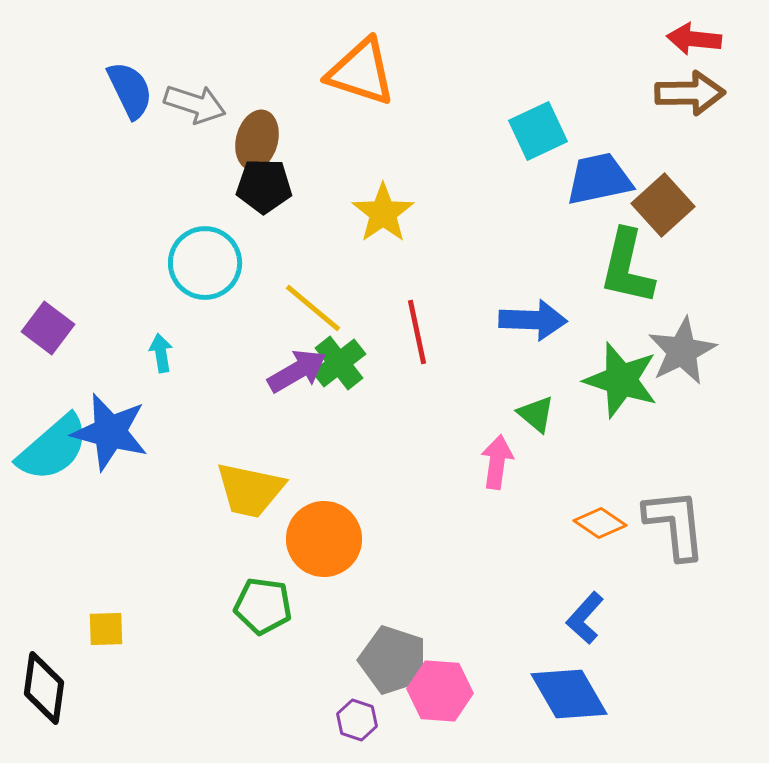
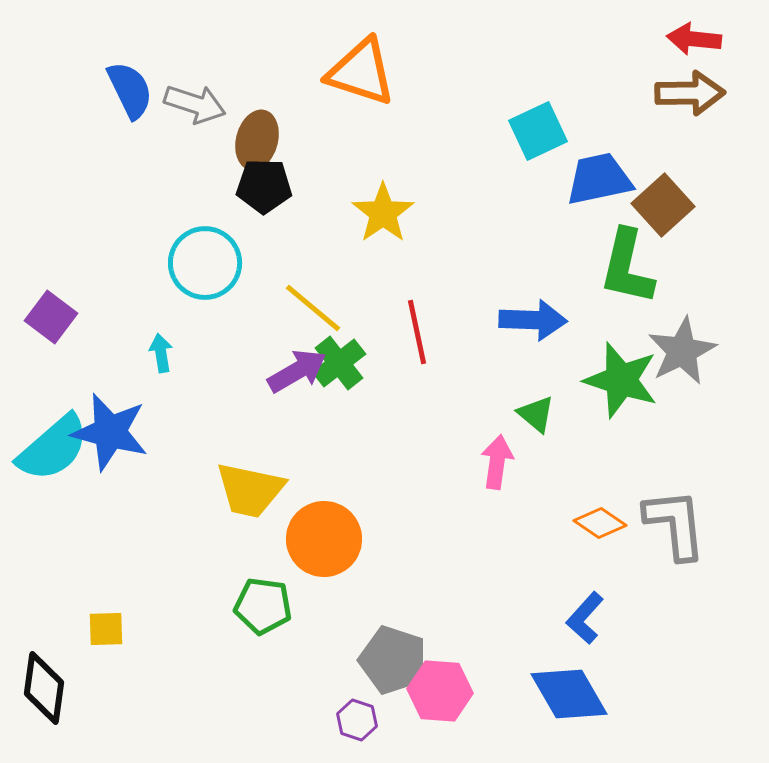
purple square: moved 3 px right, 11 px up
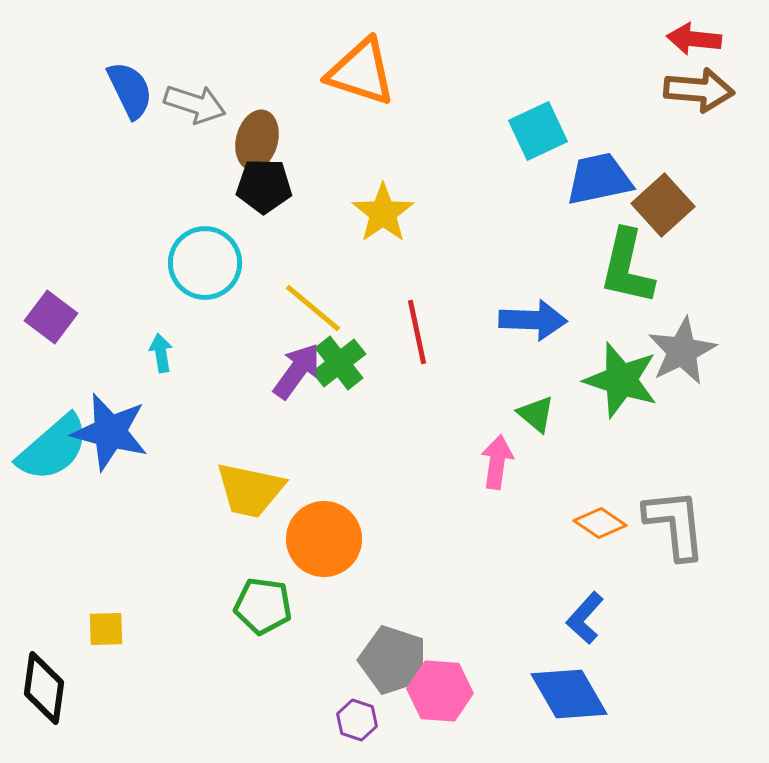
brown arrow: moved 9 px right, 3 px up; rotated 6 degrees clockwise
purple arrow: rotated 24 degrees counterclockwise
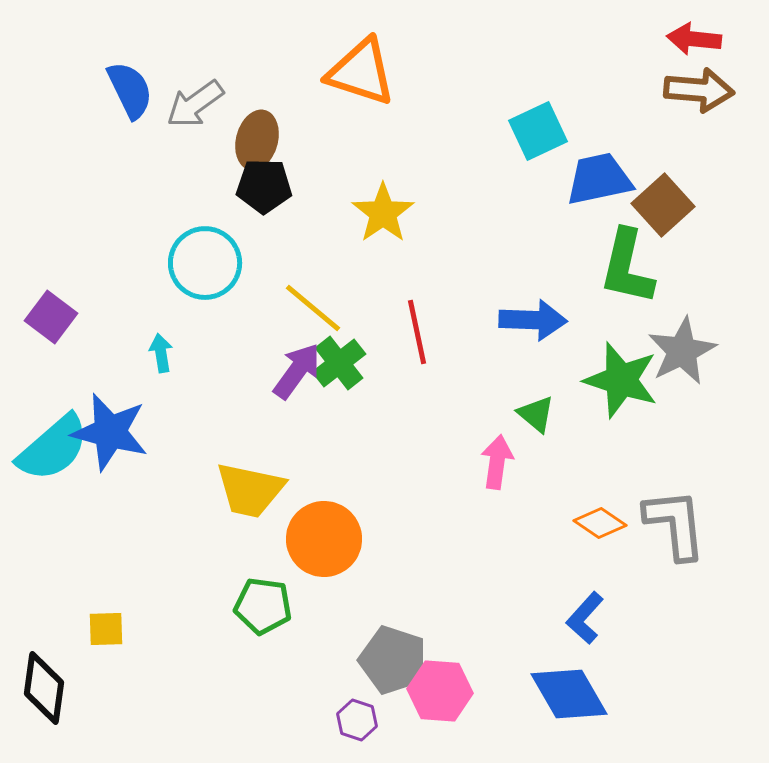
gray arrow: rotated 126 degrees clockwise
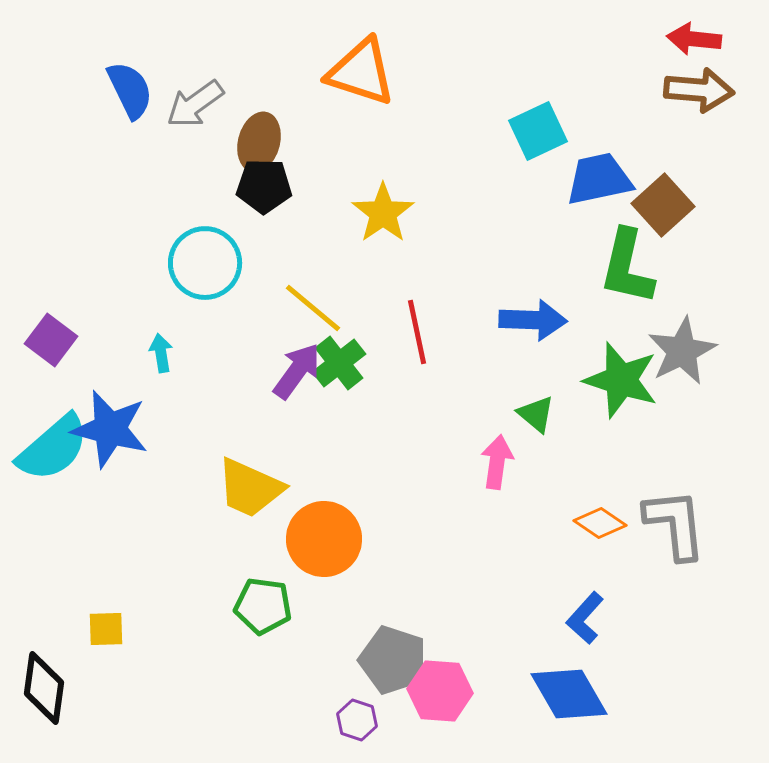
brown ellipse: moved 2 px right, 2 px down
purple square: moved 23 px down
blue star: moved 3 px up
yellow trapezoid: moved 2 px up; rotated 12 degrees clockwise
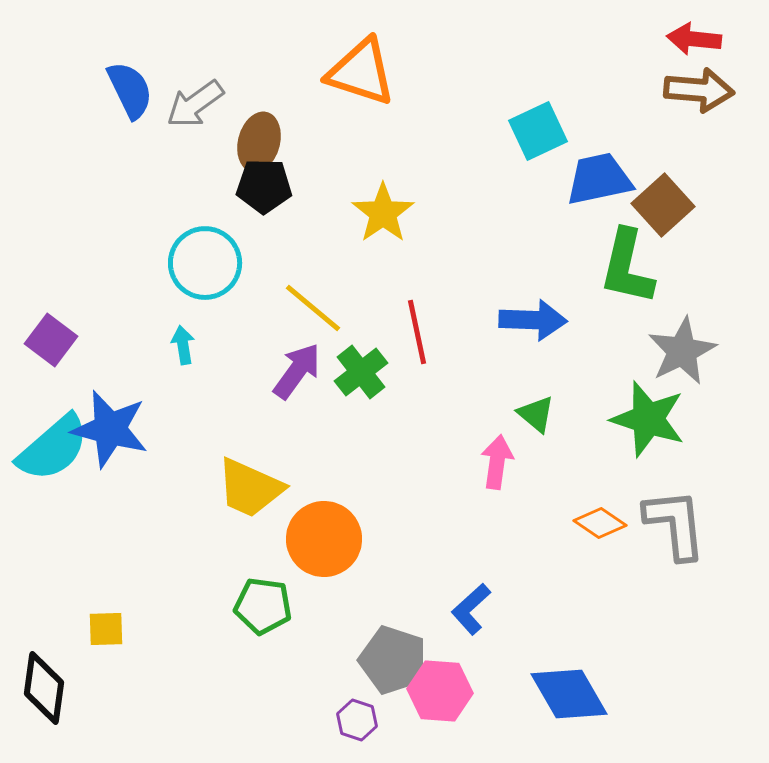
cyan arrow: moved 22 px right, 8 px up
green cross: moved 22 px right, 9 px down
green star: moved 27 px right, 39 px down
blue L-shape: moved 114 px left, 9 px up; rotated 6 degrees clockwise
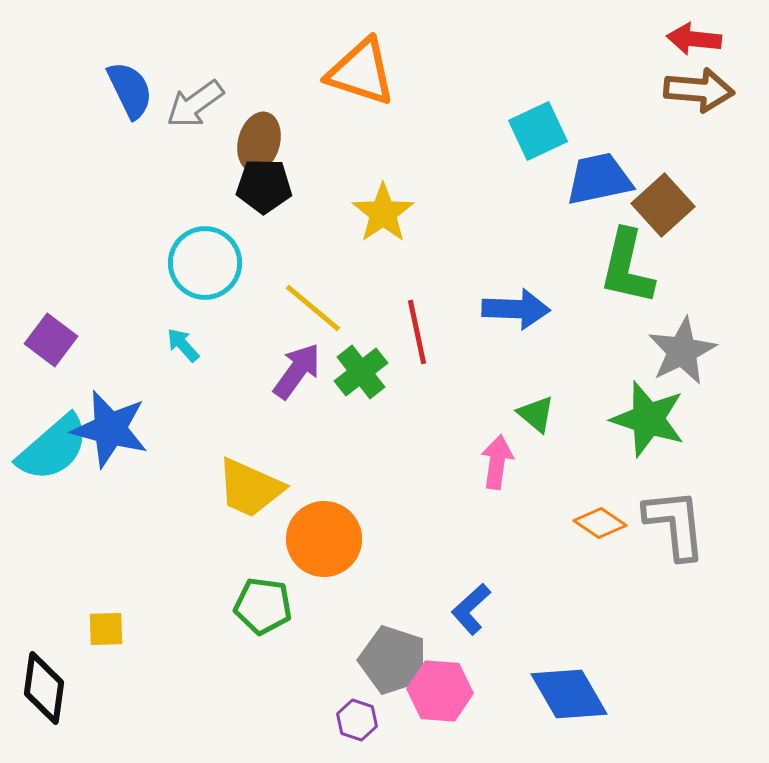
blue arrow: moved 17 px left, 11 px up
cyan arrow: rotated 33 degrees counterclockwise
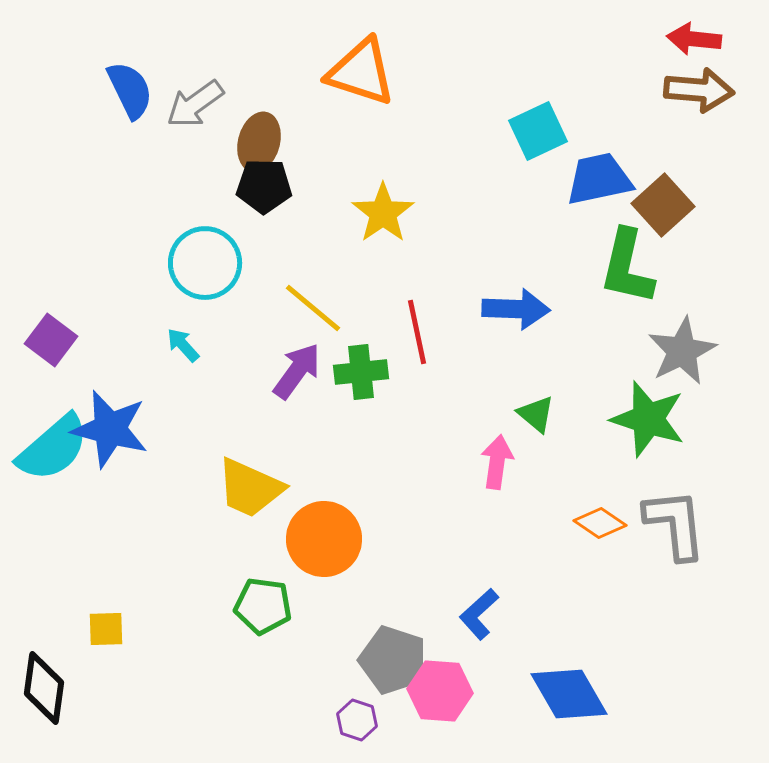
green cross: rotated 32 degrees clockwise
blue L-shape: moved 8 px right, 5 px down
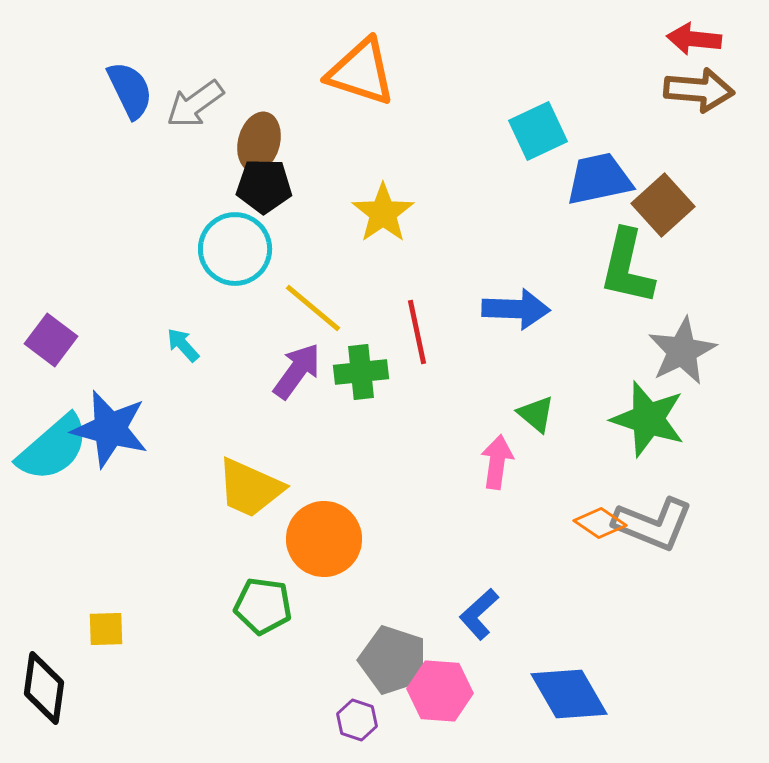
cyan circle: moved 30 px right, 14 px up
gray L-shape: moved 22 px left; rotated 118 degrees clockwise
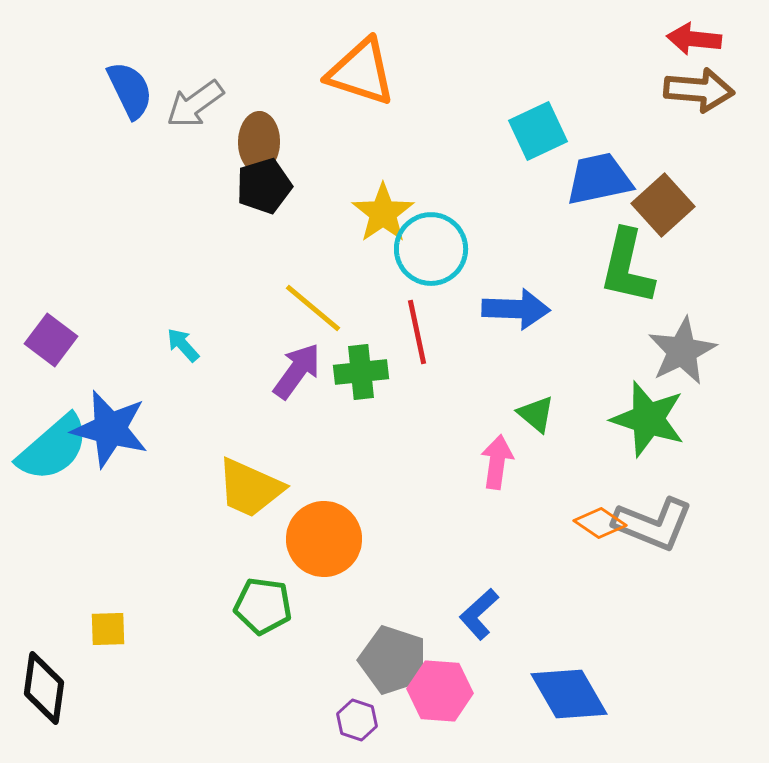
brown ellipse: rotated 14 degrees counterclockwise
black pentagon: rotated 18 degrees counterclockwise
cyan circle: moved 196 px right
yellow square: moved 2 px right
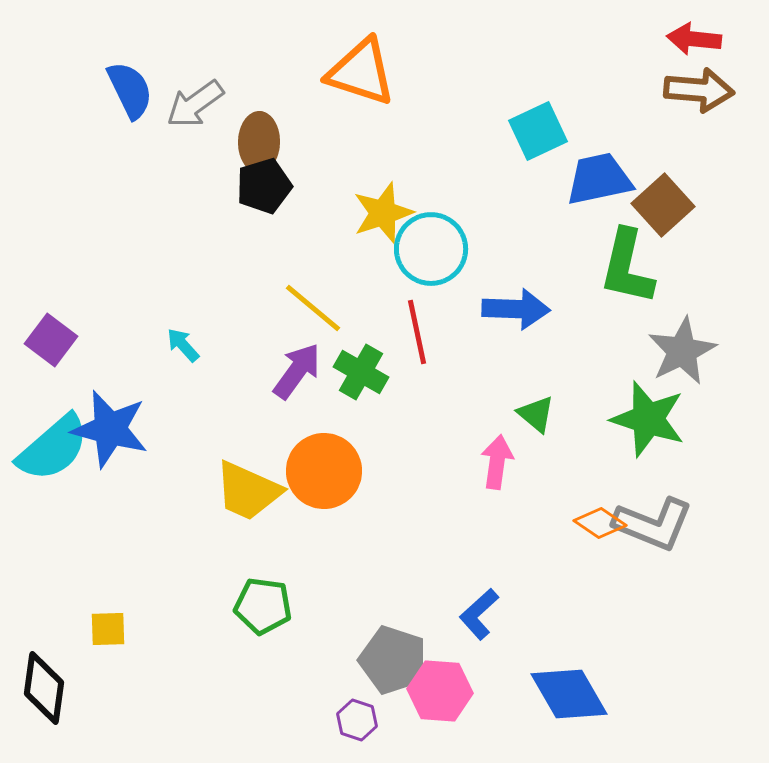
yellow star: rotated 16 degrees clockwise
green cross: rotated 36 degrees clockwise
yellow trapezoid: moved 2 px left, 3 px down
orange circle: moved 68 px up
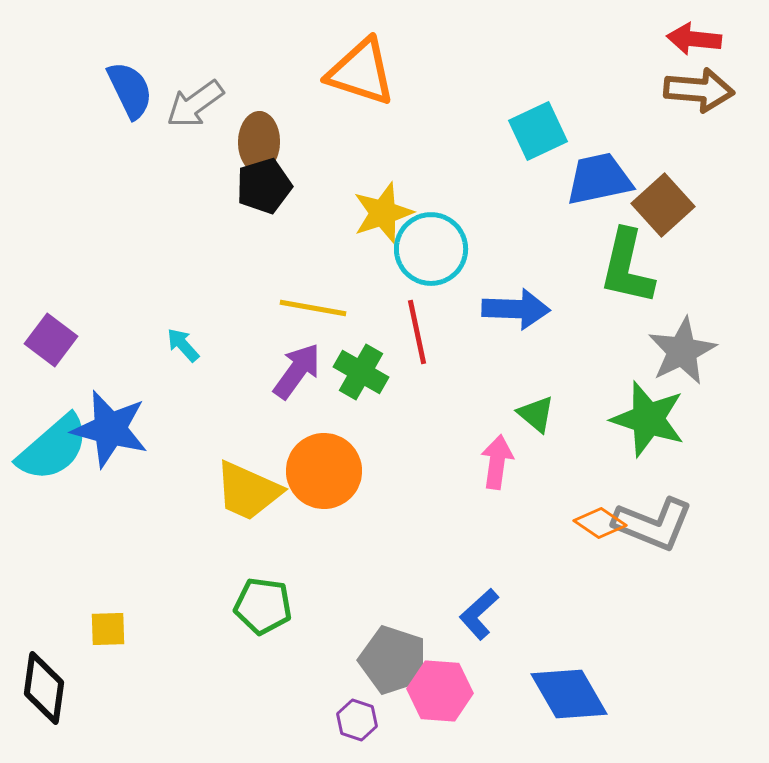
yellow line: rotated 30 degrees counterclockwise
